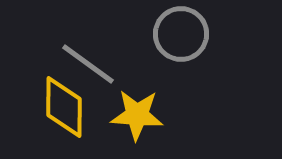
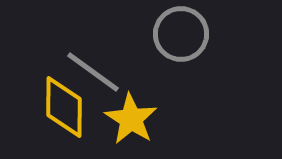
gray line: moved 5 px right, 8 px down
yellow star: moved 6 px left, 4 px down; rotated 28 degrees clockwise
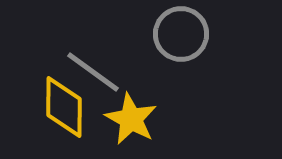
yellow star: rotated 4 degrees counterclockwise
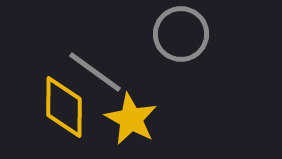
gray line: moved 2 px right
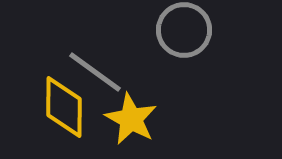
gray circle: moved 3 px right, 4 px up
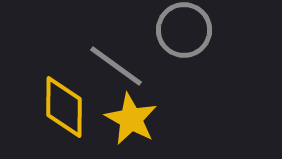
gray line: moved 21 px right, 6 px up
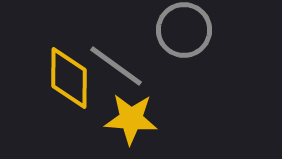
yellow diamond: moved 5 px right, 29 px up
yellow star: rotated 24 degrees counterclockwise
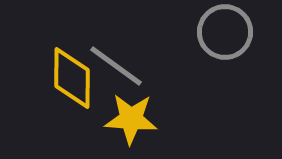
gray circle: moved 41 px right, 2 px down
yellow diamond: moved 3 px right
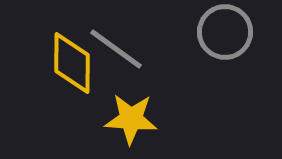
gray line: moved 17 px up
yellow diamond: moved 15 px up
